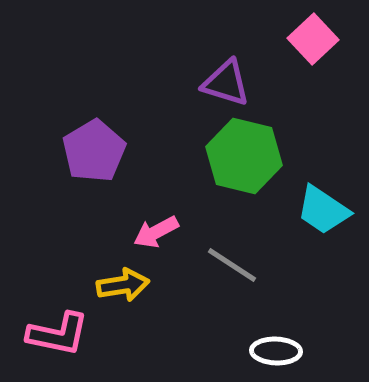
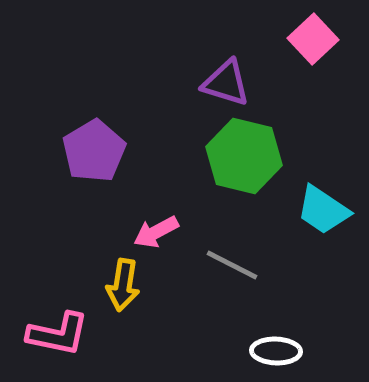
gray line: rotated 6 degrees counterclockwise
yellow arrow: rotated 108 degrees clockwise
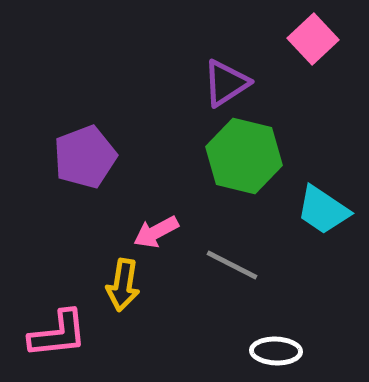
purple triangle: rotated 50 degrees counterclockwise
purple pentagon: moved 9 px left, 6 px down; rotated 10 degrees clockwise
pink L-shape: rotated 18 degrees counterclockwise
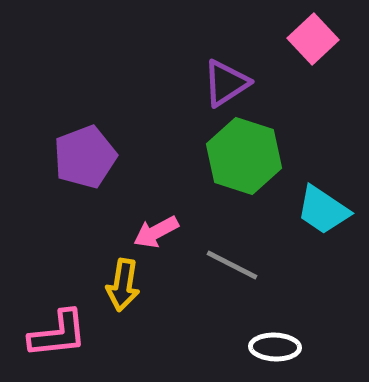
green hexagon: rotated 4 degrees clockwise
white ellipse: moved 1 px left, 4 px up
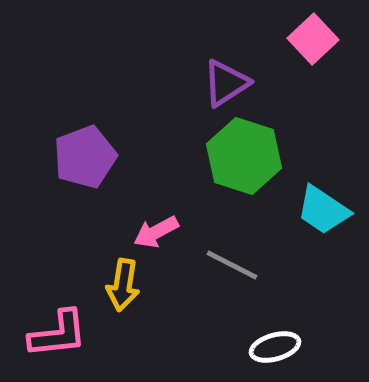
white ellipse: rotated 18 degrees counterclockwise
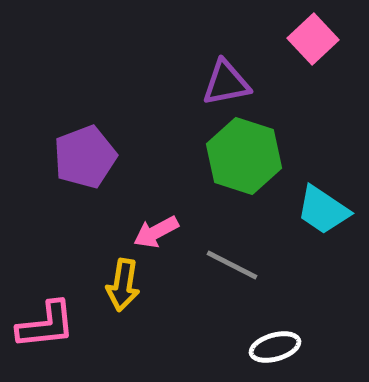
purple triangle: rotated 22 degrees clockwise
pink L-shape: moved 12 px left, 9 px up
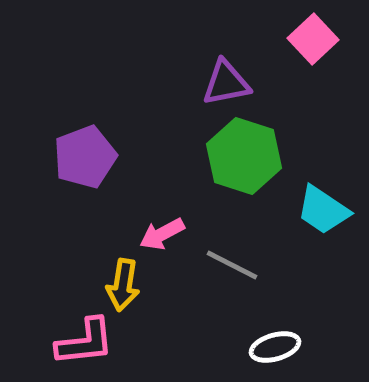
pink arrow: moved 6 px right, 2 px down
pink L-shape: moved 39 px right, 17 px down
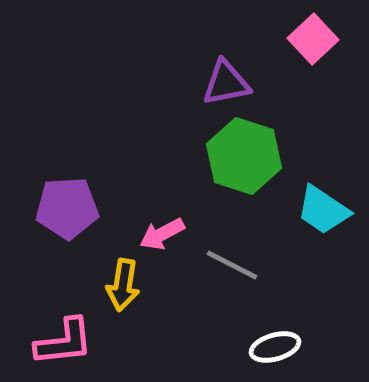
purple pentagon: moved 18 px left, 51 px down; rotated 18 degrees clockwise
pink L-shape: moved 21 px left
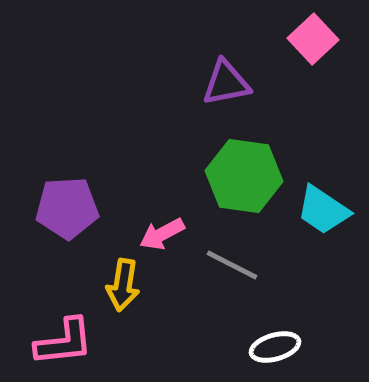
green hexagon: moved 20 px down; rotated 10 degrees counterclockwise
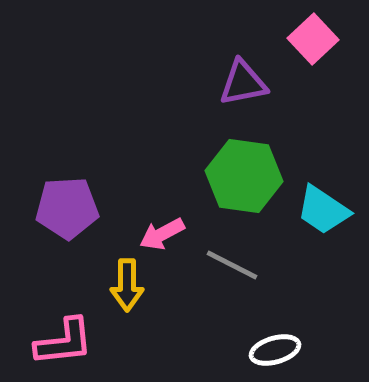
purple triangle: moved 17 px right
yellow arrow: moved 4 px right; rotated 9 degrees counterclockwise
white ellipse: moved 3 px down
